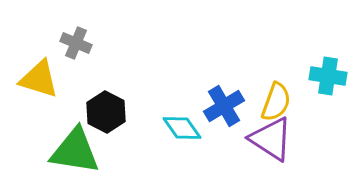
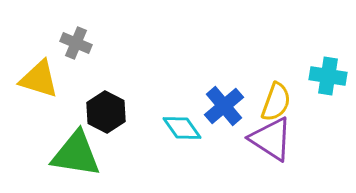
blue cross: rotated 9 degrees counterclockwise
green triangle: moved 1 px right, 3 px down
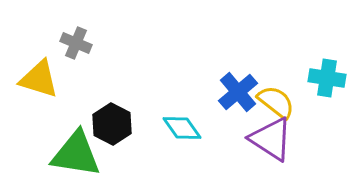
cyan cross: moved 1 px left, 2 px down
yellow semicircle: rotated 72 degrees counterclockwise
blue cross: moved 14 px right, 14 px up
black hexagon: moved 6 px right, 12 px down
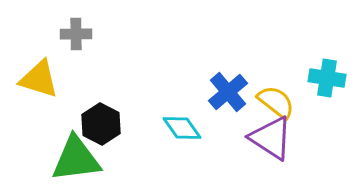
gray cross: moved 9 px up; rotated 24 degrees counterclockwise
blue cross: moved 10 px left
black hexagon: moved 11 px left
purple triangle: moved 1 px up
green triangle: moved 5 px down; rotated 16 degrees counterclockwise
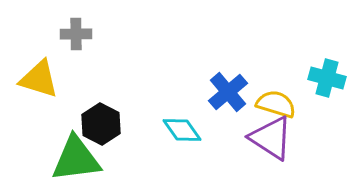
cyan cross: rotated 6 degrees clockwise
yellow semicircle: moved 2 px down; rotated 21 degrees counterclockwise
cyan diamond: moved 2 px down
